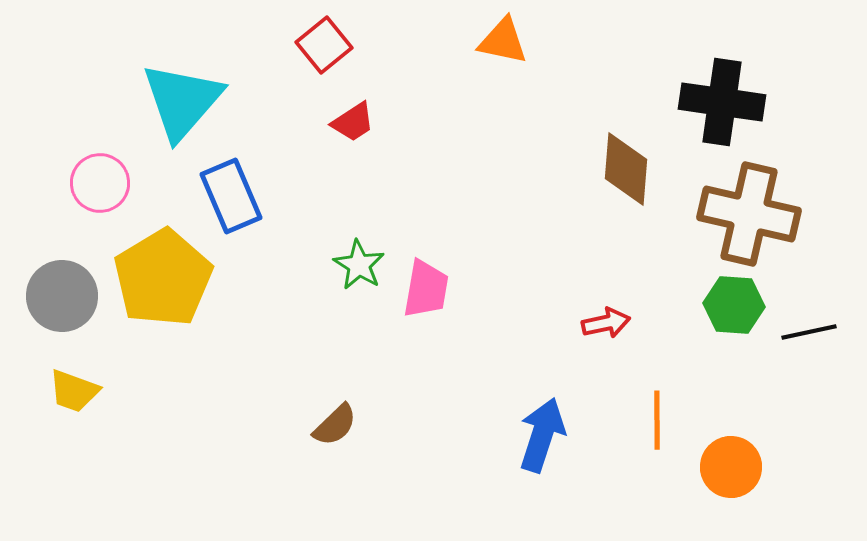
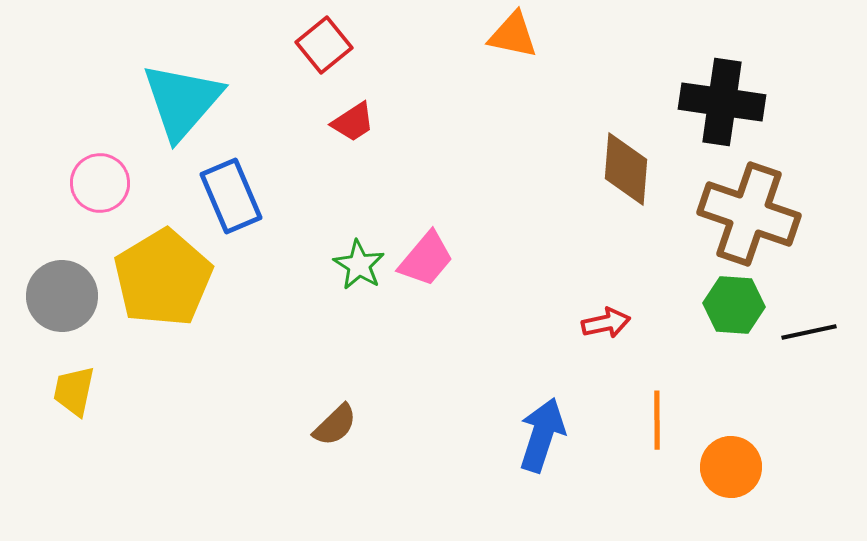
orange triangle: moved 10 px right, 6 px up
brown cross: rotated 6 degrees clockwise
pink trapezoid: moved 30 px up; rotated 30 degrees clockwise
yellow trapezoid: rotated 82 degrees clockwise
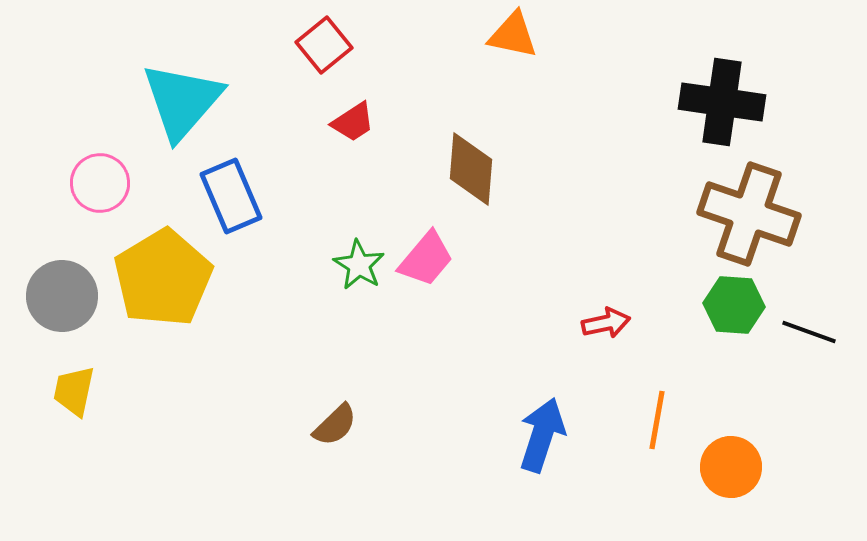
brown diamond: moved 155 px left
black line: rotated 32 degrees clockwise
orange line: rotated 10 degrees clockwise
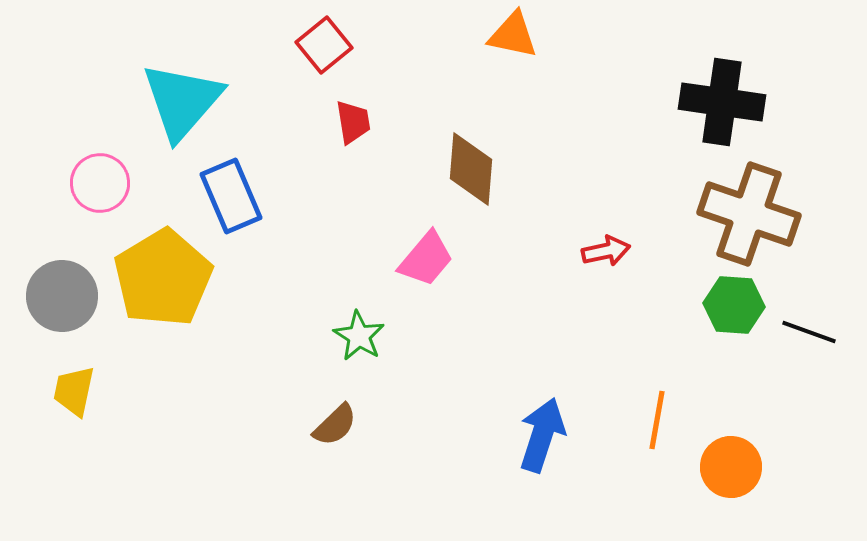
red trapezoid: rotated 66 degrees counterclockwise
green star: moved 71 px down
red arrow: moved 72 px up
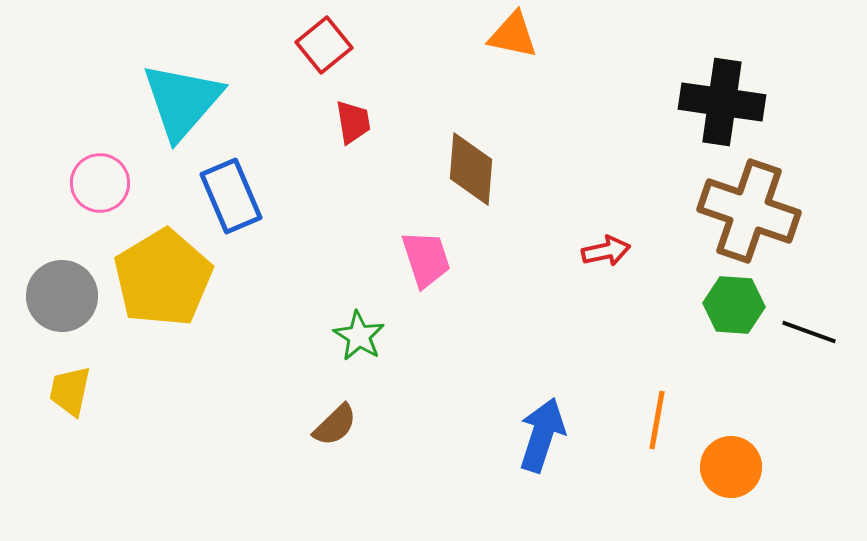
brown cross: moved 3 px up
pink trapezoid: rotated 58 degrees counterclockwise
yellow trapezoid: moved 4 px left
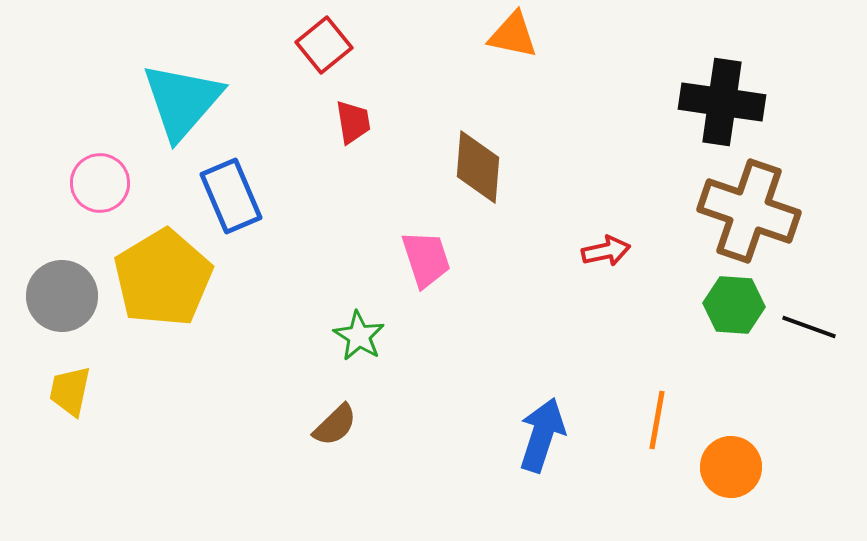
brown diamond: moved 7 px right, 2 px up
black line: moved 5 px up
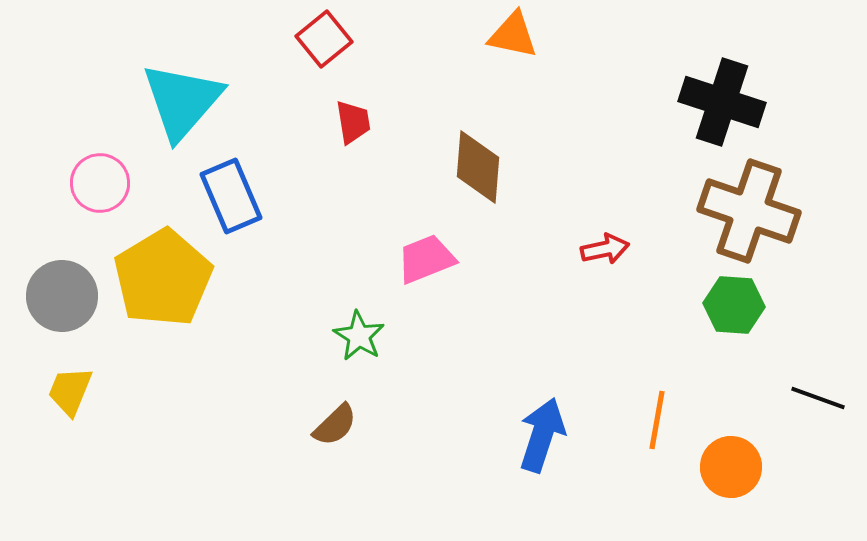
red square: moved 6 px up
black cross: rotated 10 degrees clockwise
red arrow: moved 1 px left, 2 px up
pink trapezoid: rotated 94 degrees counterclockwise
black line: moved 9 px right, 71 px down
yellow trapezoid: rotated 10 degrees clockwise
